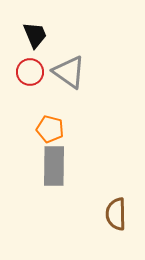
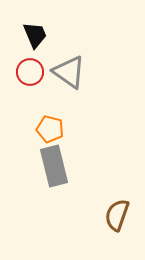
gray rectangle: rotated 15 degrees counterclockwise
brown semicircle: moved 1 px right, 1 px down; rotated 20 degrees clockwise
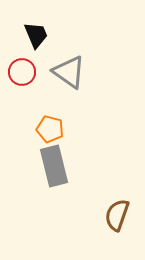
black trapezoid: moved 1 px right
red circle: moved 8 px left
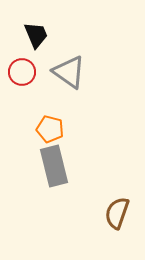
brown semicircle: moved 2 px up
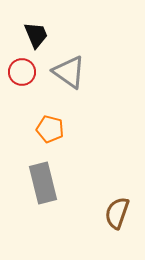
gray rectangle: moved 11 px left, 17 px down
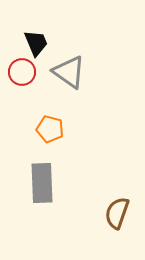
black trapezoid: moved 8 px down
gray rectangle: moved 1 px left; rotated 12 degrees clockwise
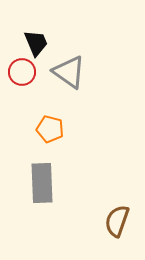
brown semicircle: moved 8 px down
